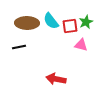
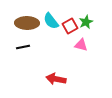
red square: rotated 21 degrees counterclockwise
black line: moved 4 px right
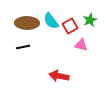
green star: moved 4 px right, 2 px up
red arrow: moved 3 px right, 3 px up
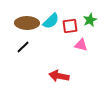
cyan semicircle: rotated 96 degrees counterclockwise
red square: rotated 21 degrees clockwise
black line: rotated 32 degrees counterclockwise
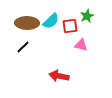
green star: moved 3 px left, 4 px up
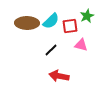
black line: moved 28 px right, 3 px down
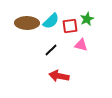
green star: moved 3 px down
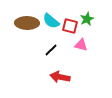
cyan semicircle: rotated 84 degrees clockwise
red square: rotated 21 degrees clockwise
red arrow: moved 1 px right, 1 px down
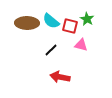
green star: rotated 16 degrees counterclockwise
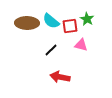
red square: rotated 21 degrees counterclockwise
